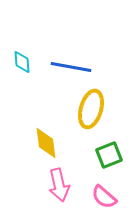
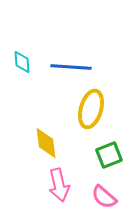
blue line: rotated 6 degrees counterclockwise
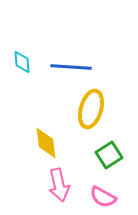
green square: rotated 12 degrees counterclockwise
pink semicircle: moved 1 px left; rotated 12 degrees counterclockwise
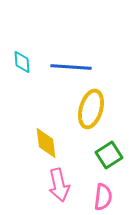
pink semicircle: rotated 112 degrees counterclockwise
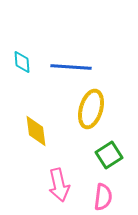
yellow diamond: moved 10 px left, 12 px up
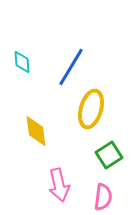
blue line: rotated 63 degrees counterclockwise
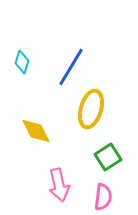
cyan diamond: rotated 20 degrees clockwise
yellow diamond: rotated 20 degrees counterclockwise
green square: moved 1 px left, 2 px down
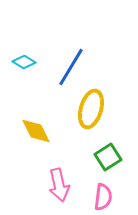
cyan diamond: moved 2 px right; rotated 75 degrees counterclockwise
